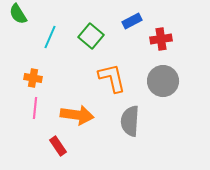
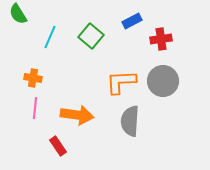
orange L-shape: moved 9 px right, 4 px down; rotated 80 degrees counterclockwise
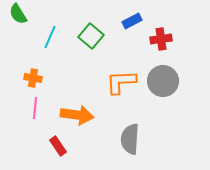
gray semicircle: moved 18 px down
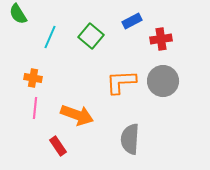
orange arrow: rotated 12 degrees clockwise
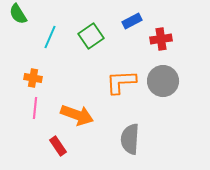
green square: rotated 15 degrees clockwise
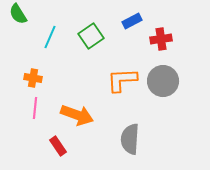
orange L-shape: moved 1 px right, 2 px up
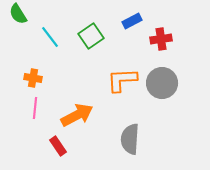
cyan line: rotated 60 degrees counterclockwise
gray circle: moved 1 px left, 2 px down
orange arrow: rotated 48 degrees counterclockwise
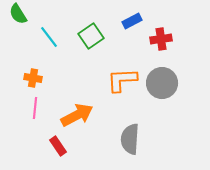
cyan line: moved 1 px left
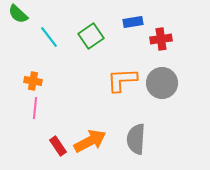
green semicircle: rotated 15 degrees counterclockwise
blue rectangle: moved 1 px right, 1 px down; rotated 18 degrees clockwise
orange cross: moved 3 px down
orange arrow: moved 13 px right, 26 px down
gray semicircle: moved 6 px right
